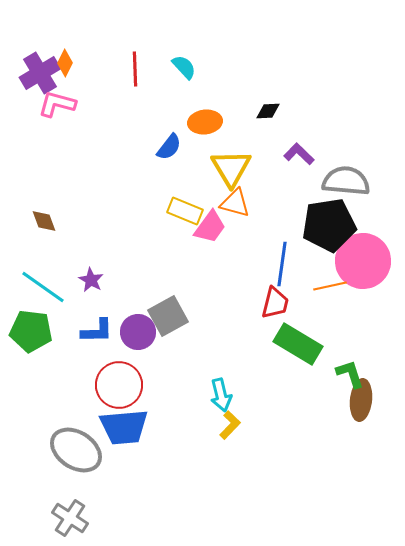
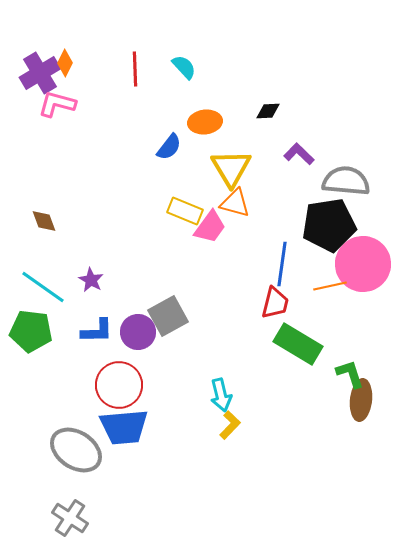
pink circle: moved 3 px down
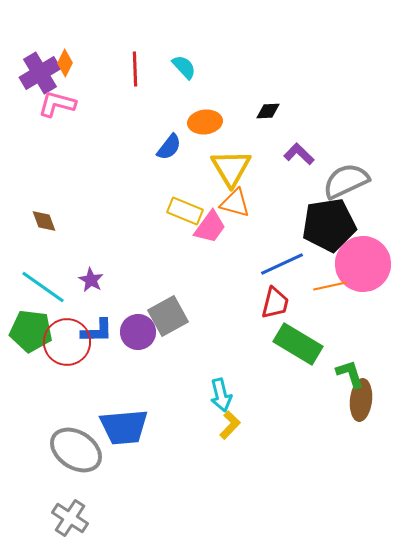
gray semicircle: rotated 30 degrees counterclockwise
blue line: rotated 57 degrees clockwise
red circle: moved 52 px left, 43 px up
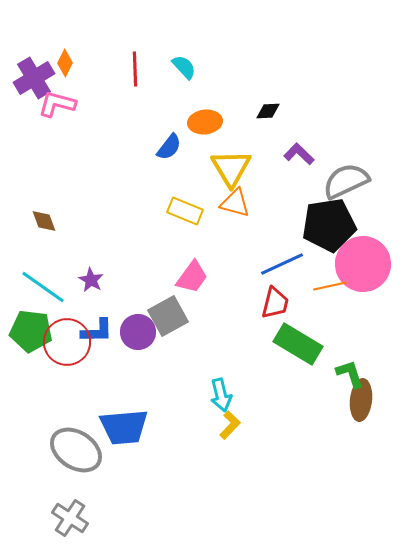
purple cross: moved 6 px left, 5 px down
pink trapezoid: moved 18 px left, 50 px down
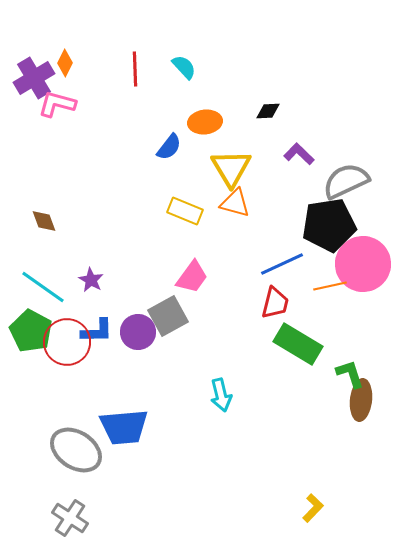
green pentagon: rotated 21 degrees clockwise
yellow L-shape: moved 83 px right, 83 px down
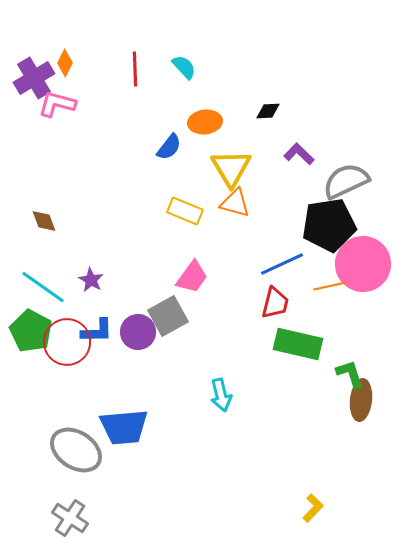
green rectangle: rotated 18 degrees counterclockwise
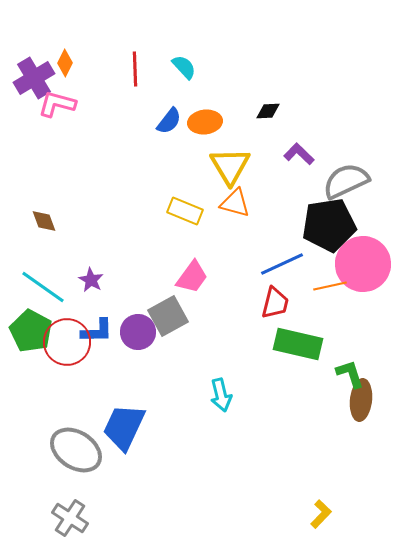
blue semicircle: moved 26 px up
yellow triangle: moved 1 px left, 2 px up
blue trapezoid: rotated 120 degrees clockwise
yellow L-shape: moved 8 px right, 6 px down
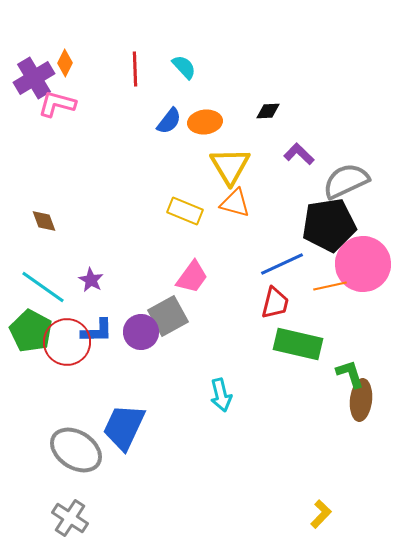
purple circle: moved 3 px right
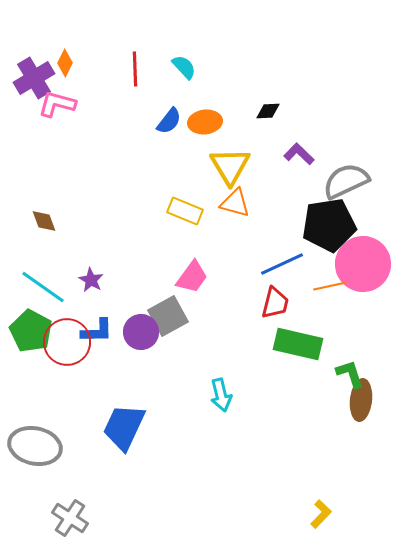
gray ellipse: moved 41 px left, 4 px up; rotated 21 degrees counterclockwise
